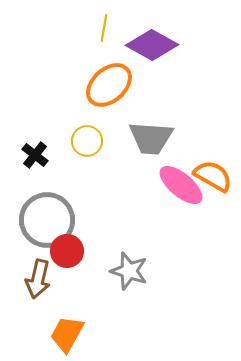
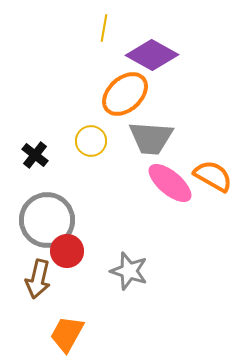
purple diamond: moved 10 px down
orange ellipse: moved 16 px right, 9 px down
yellow circle: moved 4 px right
pink ellipse: moved 11 px left, 2 px up
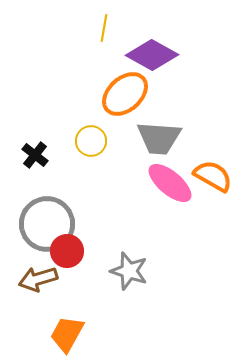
gray trapezoid: moved 8 px right
gray circle: moved 4 px down
brown arrow: rotated 60 degrees clockwise
